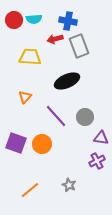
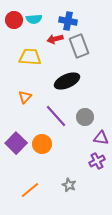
purple square: rotated 25 degrees clockwise
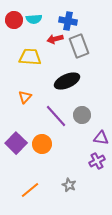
gray circle: moved 3 px left, 2 px up
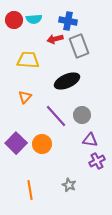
yellow trapezoid: moved 2 px left, 3 px down
purple triangle: moved 11 px left, 2 px down
orange line: rotated 60 degrees counterclockwise
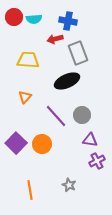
red circle: moved 3 px up
gray rectangle: moved 1 px left, 7 px down
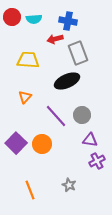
red circle: moved 2 px left
orange line: rotated 12 degrees counterclockwise
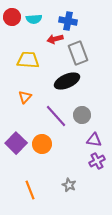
purple triangle: moved 4 px right
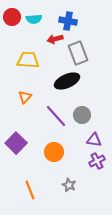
orange circle: moved 12 px right, 8 px down
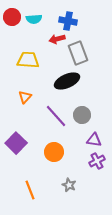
red arrow: moved 2 px right
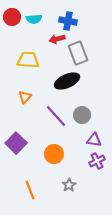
orange circle: moved 2 px down
gray star: rotated 16 degrees clockwise
